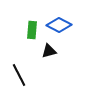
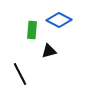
blue diamond: moved 5 px up
black line: moved 1 px right, 1 px up
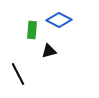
black line: moved 2 px left
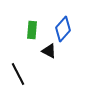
blue diamond: moved 4 px right, 9 px down; rotated 75 degrees counterclockwise
black triangle: rotated 42 degrees clockwise
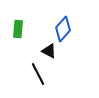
green rectangle: moved 14 px left, 1 px up
black line: moved 20 px right
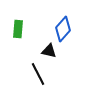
black triangle: rotated 14 degrees counterclockwise
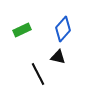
green rectangle: moved 4 px right, 1 px down; rotated 60 degrees clockwise
black triangle: moved 9 px right, 6 px down
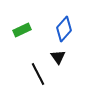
blue diamond: moved 1 px right
black triangle: rotated 42 degrees clockwise
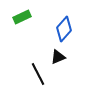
green rectangle: moved 13 px up
black triangle: rotated 42 degrees clockwise
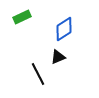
blue diamond: rotated 15 degrees clockwise
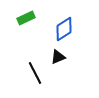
green rectangle: moved 4 px right, 1 px down
black line: moved 3 px left, 1 px up
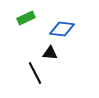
blue diamond: moved 2 px left; rotated 40 degrees clockwise
black triangle: moved 8 px left, 4 px up; rotated 28 degrees clockwise
